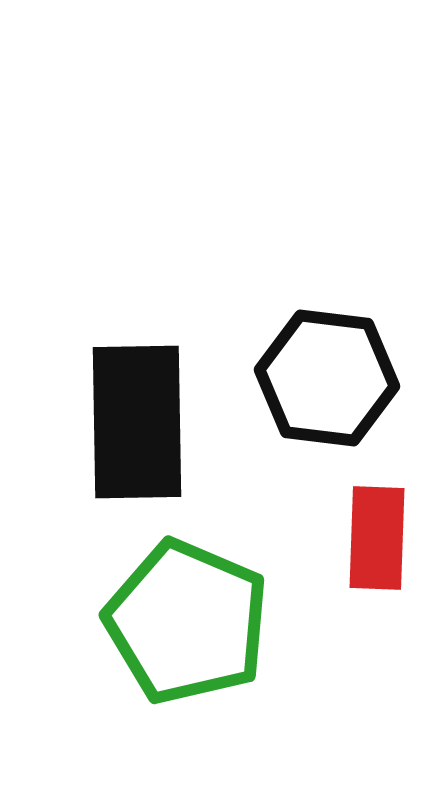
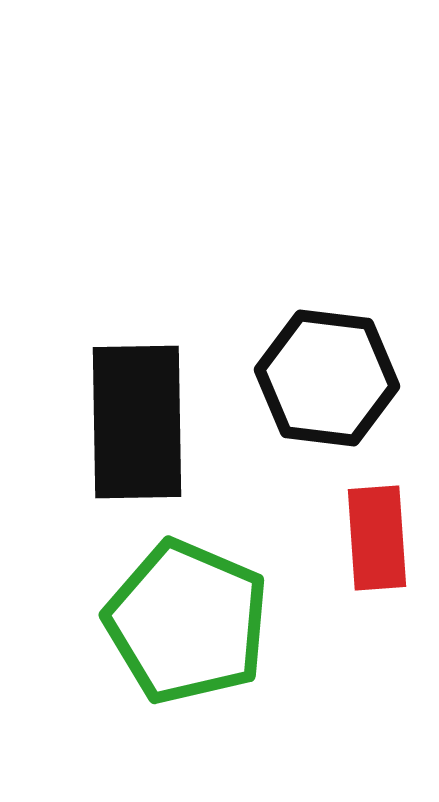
red rectangle: rotated 6 degrees counterclockwise
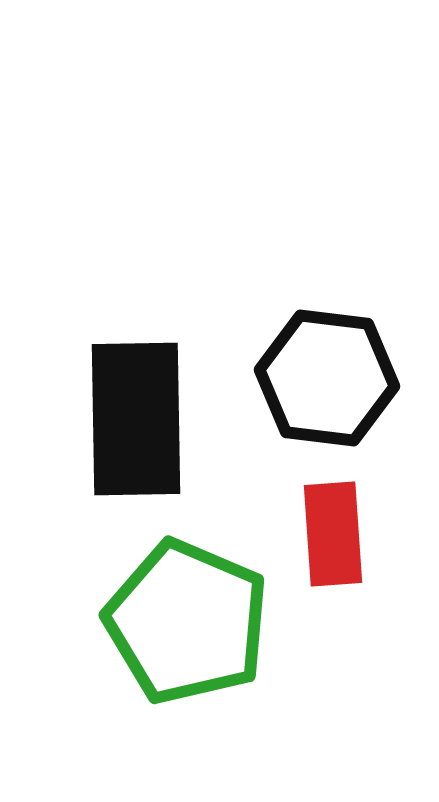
black rectangle: moved 1 px left, 3 px up
red rectangle: moved 44 px left, 4 px up
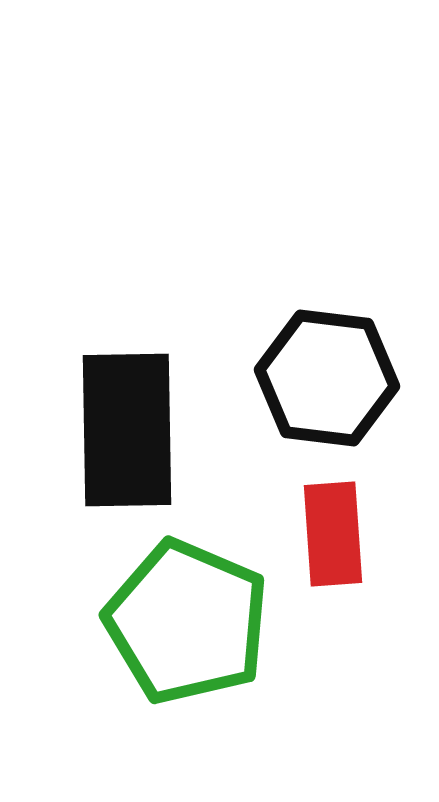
black rectangle: moved 9 px left, 11 px down
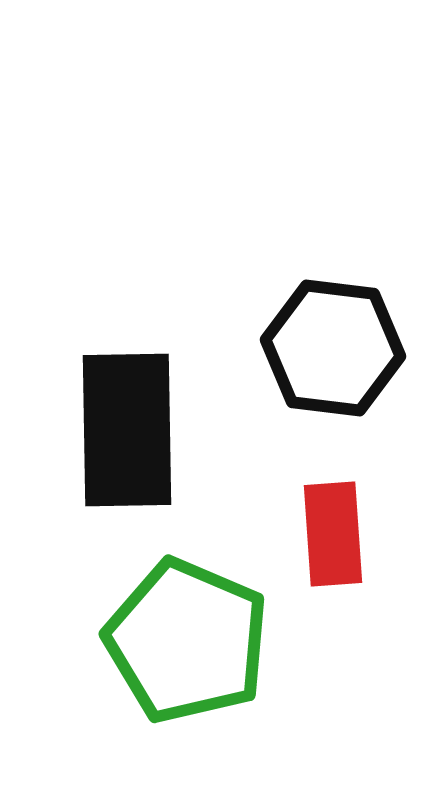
black hexagon: moved 6 px right, 30 px up
green pentagon: moved 19 px down
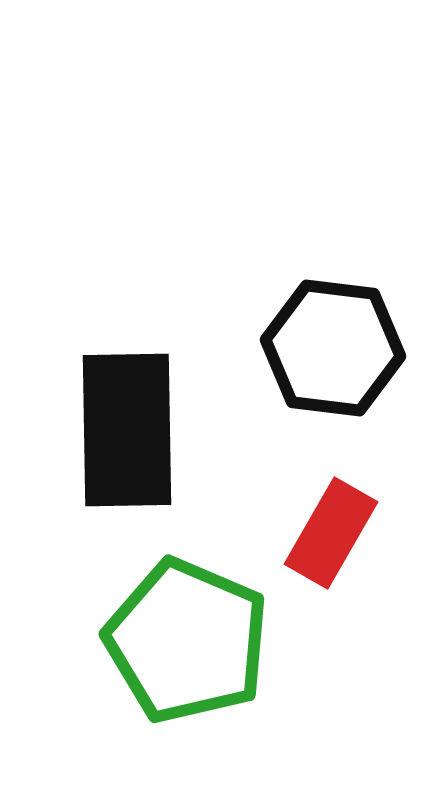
red rectangle: moved 2 px left, 1 px up; rotated 34 degrees clockwise
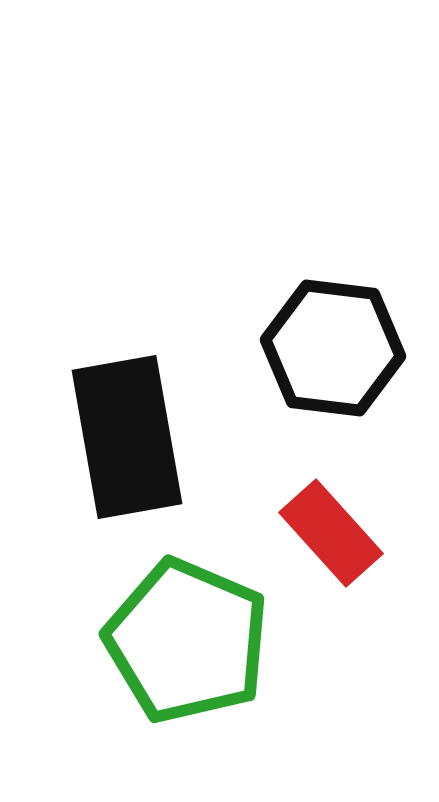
black rectangle: moved 7 px down; rotated 9 degrees counterclockwise
red rectangle: rotated 72 degrees counterclockwise
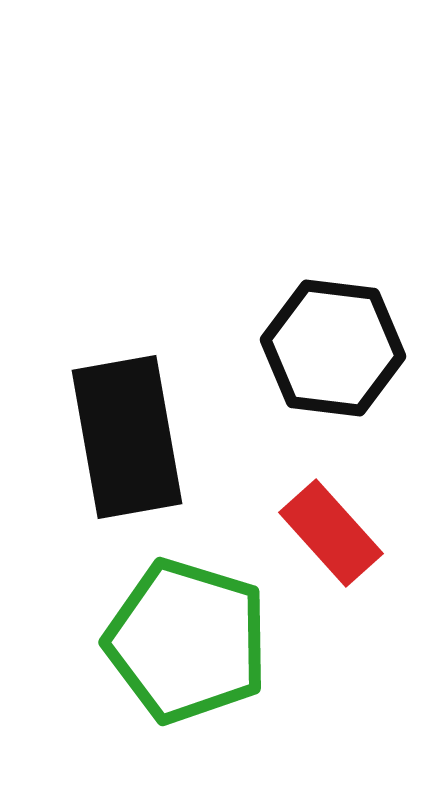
green pentagon: rotated 6 degrees counterclockwise
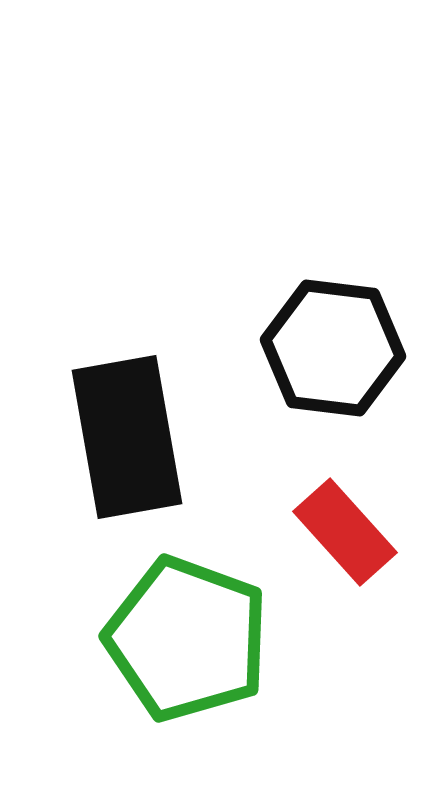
red rectangle: moved 14 px right, 1 px up
green pentagon: moved 2 px up; rotated 3 degrees clockwise
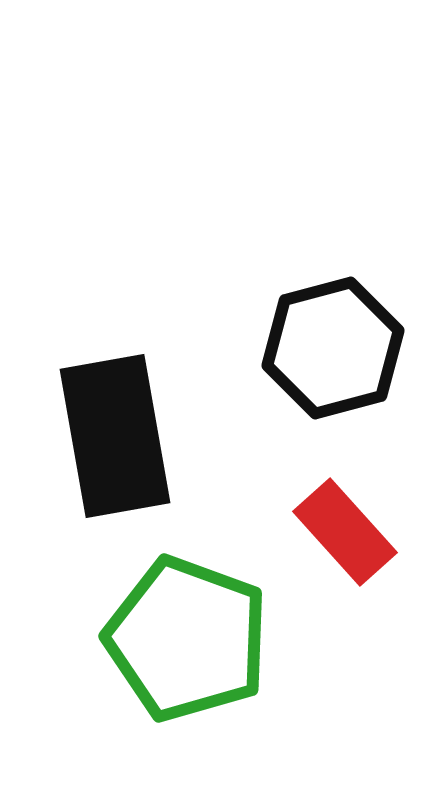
black hexagon: rotated 22 degrees counterclockwise
black rectangle: moved 12 px left, 1 px up
